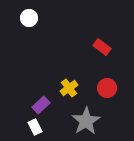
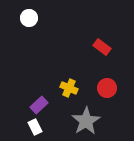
yellow cross: rotated 30 degrees counterclockwise
purple rectangle: moved 2 px left
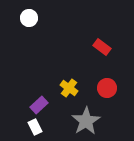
yellow cross: rotated 12 degrees clockwise
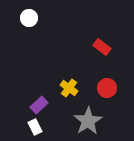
gray star: moved 2 px right
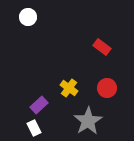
white circle: moved 1 px left, 1 px up
white rectangle: moved 1 px left, 1 px down
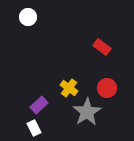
gray star: moved 1 px left, 9 px up
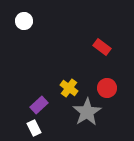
white circle: moved 4 px left, 4 px down
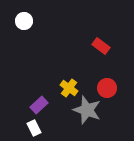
red rectangle: moved 1 px left, 1 px up
gray star: moved 2 px up; rotated 20 degrees counterclockwise
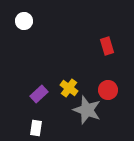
red rectangle: moved 6 px right; rotated 36 degrees clockwise
red circle: moved 1 px right, 2 px down
purple rectangle: moved 11 px up
white rectangle: moved 2 px right; rotated 35 degrees clockwise
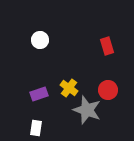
white circle: moved 16 px right, 19 px down
purple rectangle: rotated 24 degrees clockwise
